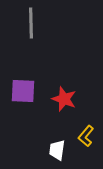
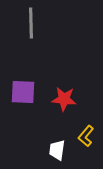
purple square: moved 1 px down
red star: rotated 15 degrees counterclockwise
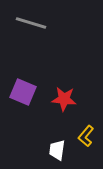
gray line: rotated 72 degrees counterclockwise
purple square: rotated 20 degrees clockwise
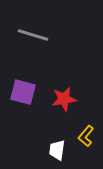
gray line: moved 2 px right, 12 px down
purple square: rotated 8 degrees counterclockwise
red star: rotated 15 degrees counterclockwise
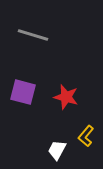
red star: moved 2 px right, 2 px up; rotated 25 degrees clockwise
white trapezoid: rotated 20 degrees clockwise
